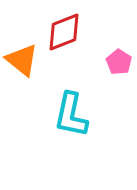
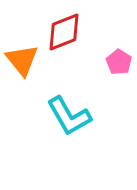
orange triangle: rotated 12 degrees clockwise
cyan L-shape: moved 2 px left, 1 px down; rotated 42 degrees counterclockwise
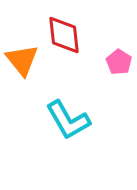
red diamond: moved 3 px down; rotated 75 degrees counterclockwise
cyan L-shape: moved 1 px left, 4 px down
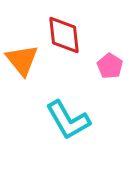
pink pentagon: moved 9 px left, 4 px down
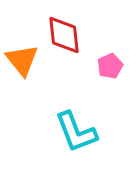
pink pentagon: rotated 15 degrees clockwise
cyan L-shape: moved 8 px right, 12 px down; rotated 9 degrees clockwise
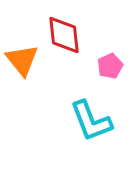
cyan L-shape: moved 15 px right, 11 px up
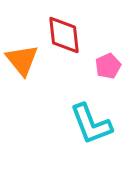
pink pentagon: moved 2 px left
cyan L-shape: moved 3 px down
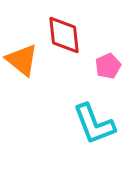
orange triangle: rotated 12 degrees counterclockwise
cyan L-shape: moved 3 px right
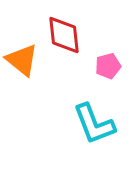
pink pentagon: rotated 10 degrees clockwise
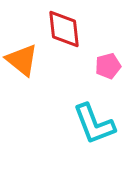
red diamond: moved 6 px up
